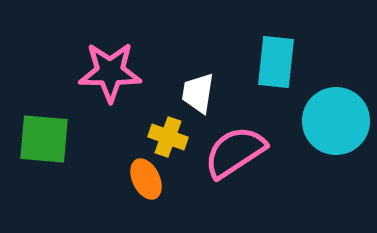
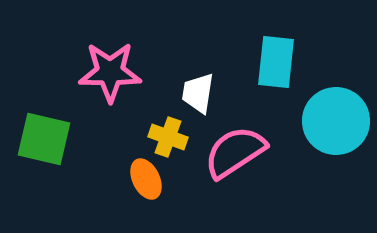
green square: rotated 8 degrees clockwise
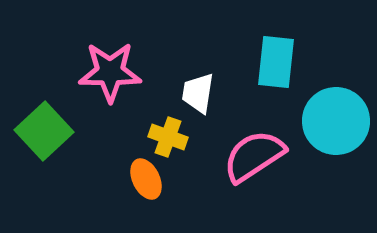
green square: moved 8 px up; rotated 34 degrees clockwise
pink semicircle: moved 19 px right, 4 px down
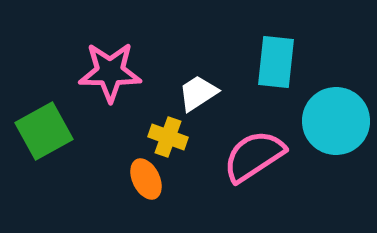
white trapezoid: rotated 48 degrees clockwise
green square: rotated 14 degrees clockwise
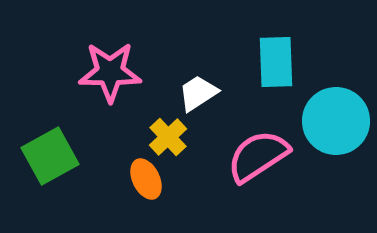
cyan rectangle: rotated 8 degrees counterclockwise
green square: moved 6 px right, 25 px down
yellow cross: rotated 27 degrees clockwise
pink semicircle: moved 4 px right
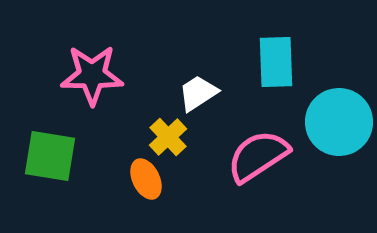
pink star: moved 18 px left, 3 px down
cyan circle: moved 3 px right, 1 px down
green square: rotated 38 degrees clockwise
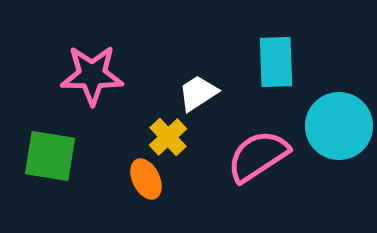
cyan circle: moved 4 px down
